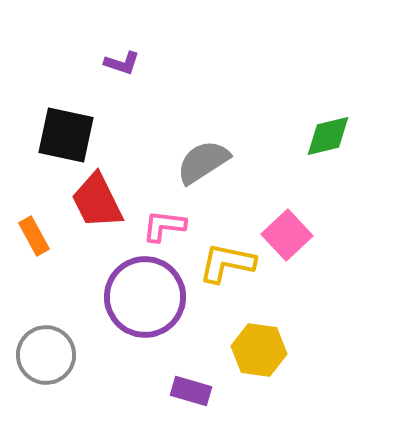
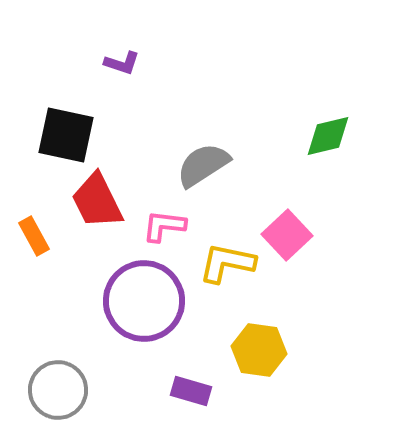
gray semicircle: moved 3 px down
purple circle: moved 1 px left, 4 px down
gray circle: moved 12 px right, 35 px down
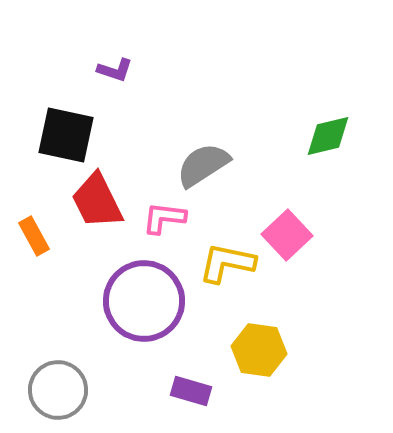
purple L-shape: moved 7 px left, 7 px down
pink L-shape: moved 8 px up
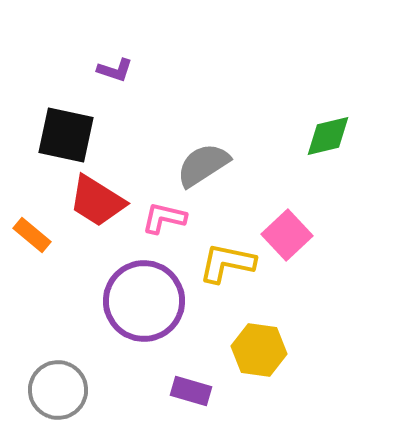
red trapezoid: rotated 32 degrees counterclockwise
pink L-shape: rotated 6 degrees clockwise
orange rectangle: moved 2 px left, 1 px up; rotated 21 degrees counterclockwise
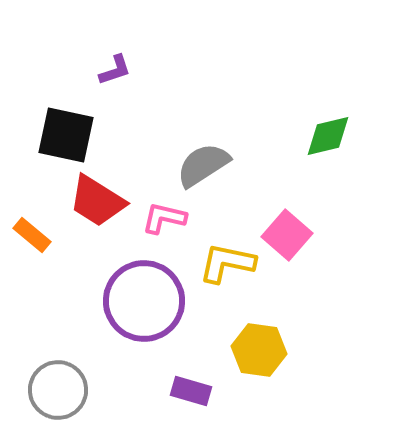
purple L-shape: rotated 36 degrees counterclockwise
pink square: rotated 6 degrees counterclockwise
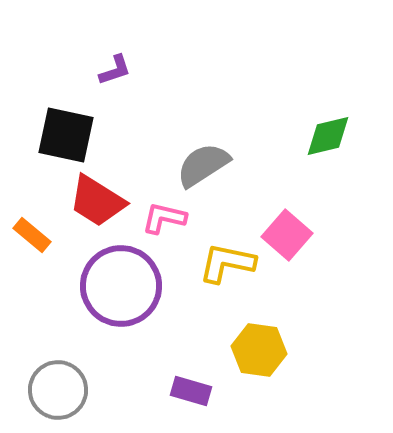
purple circle: moved 23 px left, 15 px up
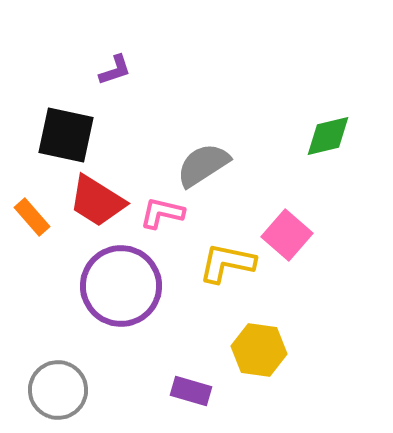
pink L-shape: moved 2 px left, 5 px up
orange rectangle: moved 18 px up; rotated 9 degrees clockwise
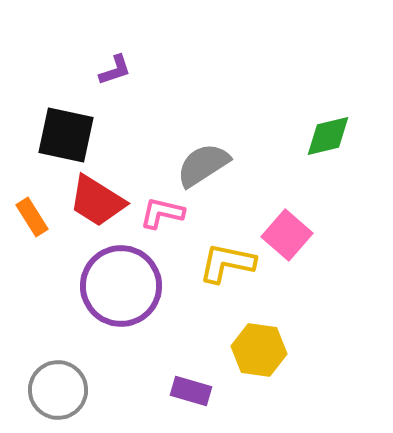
orange rectangle: rotated 9 degrees clockwise
